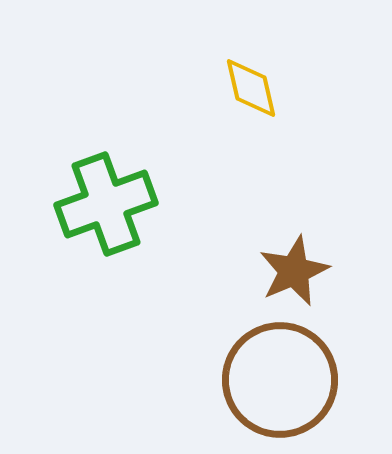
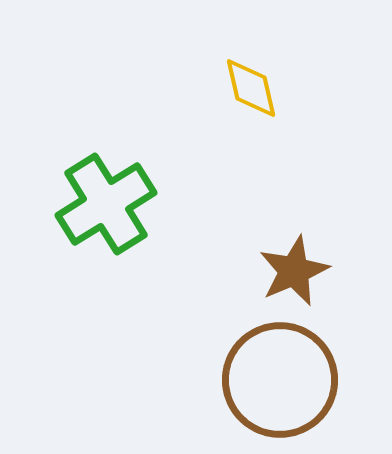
green cross: rotated 12 degrees counterclockwise
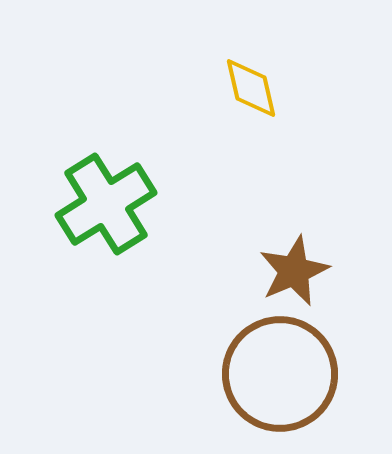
brown circle: moved 6 px up
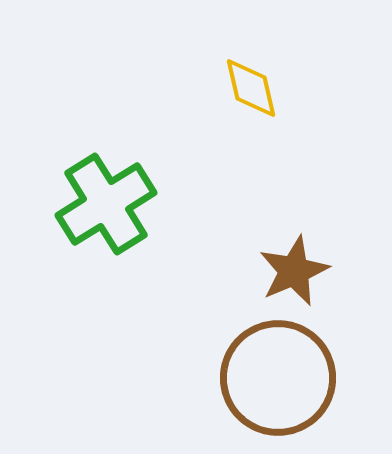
brown circle: moved 2 px left, 4 px down
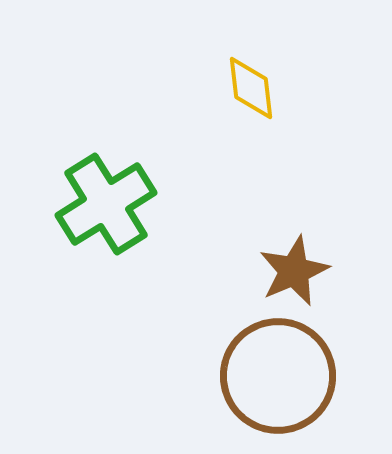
yellow diamond: rotated 6 degrees clockwise
brown circle: moved 2 px up
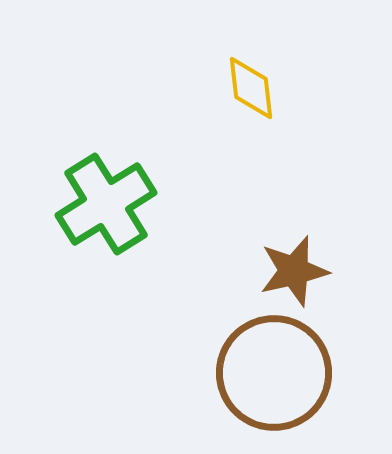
brown star: rotated 10 degrees clockwise
brown circle: moved 4 px left, 3 px up
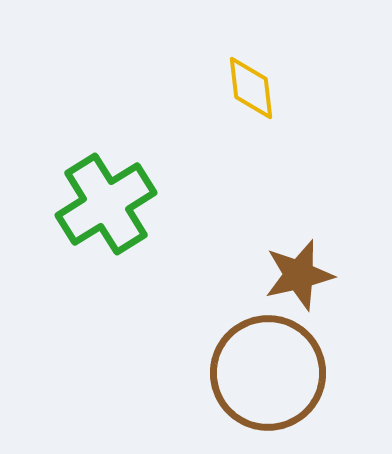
brown star: moved 5 px right, 4 px down
brown circle: moved 6 px left
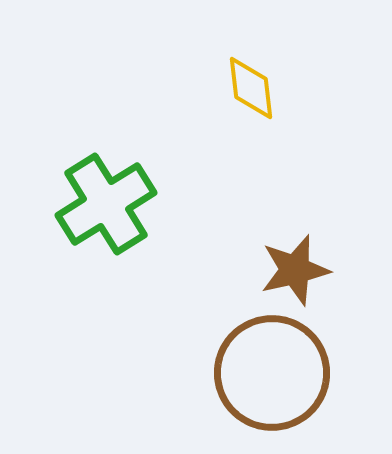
brown star: moved 4 px left, 5 px up
brown circle: moved 4 px right
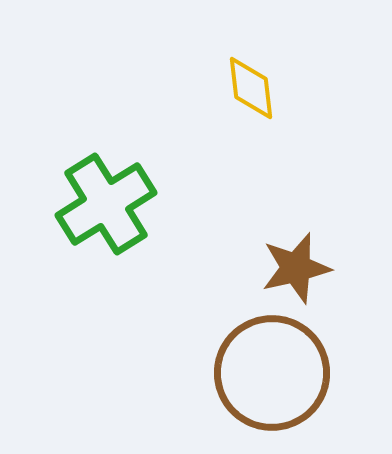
brown star: moved 1 px right, 2 px up
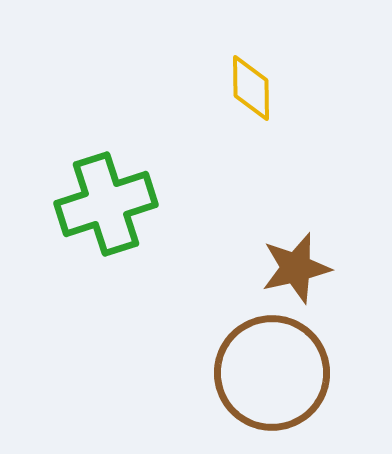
yellow diamond: rotated 6 degrees clockwise
green cross: rotated 14 degrees clockwise
